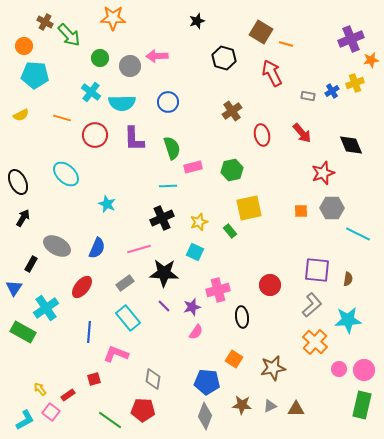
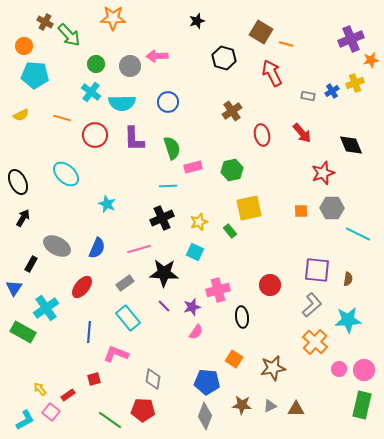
green circle at (100, 58): moved 4 px left, 6 px down
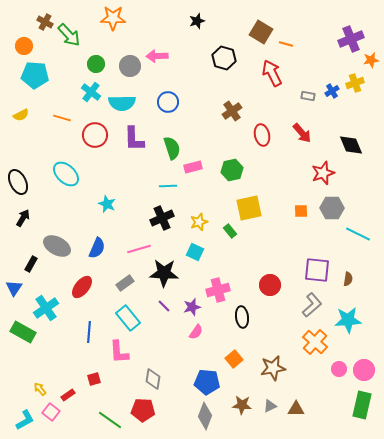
pink L-shape at (116, 354): moved 3 px right, 2 px up; rotated 115 degrees counterclockwise
orange square at (234, 359): rotated 18 degrees clockwise
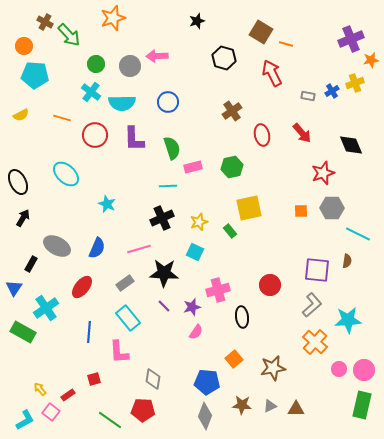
orange star at (113, 18): rotated 20 degrees counterclockwise
green hexagon at (232, 170): moved 3 px up
brown semicircle at (348, 279): moved 1 px left, 18 px up
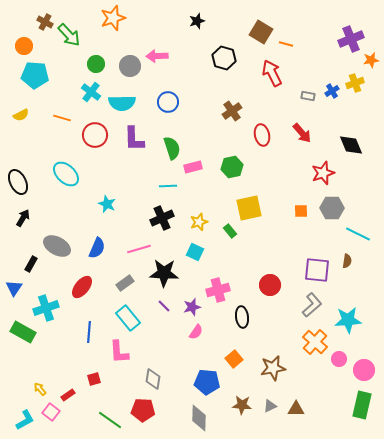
cyan cross at (46, 308): rotated 15 degrees clockwise
pink circle at (339, 369): moved 10 px up
gray diamond at (205, 416): moved 6 px left, 2 px down; rotated 20 degrees counterclockwise
